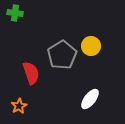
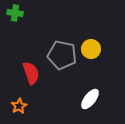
yellow circle: moved 3 px down
gray pentagon: rotated 28 degrees counterclockwise
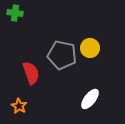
yellow circle: moved 1 px left, 1 px up
orange star: rotated 14 degrees counterclockwise
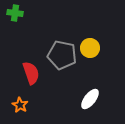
orange star: moved 1 px right, 1 px up
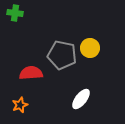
red semicircle: rotated 75 degrees counterclockwise
white ellipse: moved 9 px left
orange star: rotated 21 degrees clockwise
